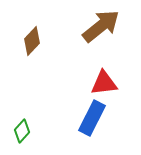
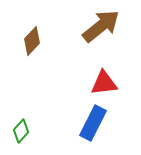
blue rectangle: moved 1 px right, 5 px down
green diamond: moved 1 px left
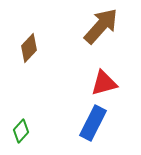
brown arrow: rotated 9 degrees counterclockwise
brown diamond: moved 3 px left, 7 px down
red triangle: rotated 8 degrees counterclockwise
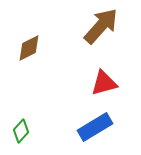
brown diamond: rotated 20 degrees clockwise
blue rectangle: moved 2 px right, 4 px down; rotated 32 degrees clockwise
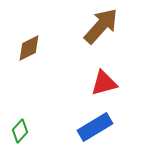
green diamond: moved 1 px left
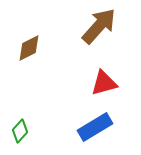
brown arrow: moved 2 px left
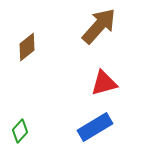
brown diamond: moved 2 px left, 1 px up; rotated 12 degrees counterclockwise
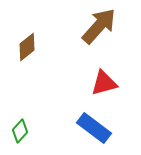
blue rectangle: moved 1 px left, 1 px down; rotated 68 degrees clockwise
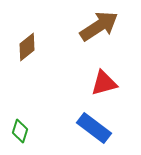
brown arrow: rotated 15 degrees clockwise
green diamond: rotated 25 degrees counterclockwise
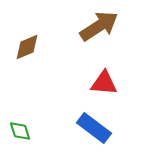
brown diamond: rotated 16 degrees clockwise
red triangle: rotated 20 degrees clockwise
green diamond: rotated 35 degrees counterclockwise
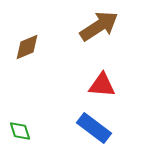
red triangle: moved 2 px left, 2 px down
